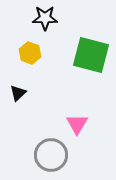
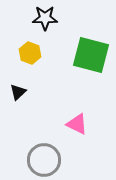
black triangle: moved 1 px up
pink triangle: rotated 35 degrees counterclockwise
gray circle: moved 7 px left, 5 px down
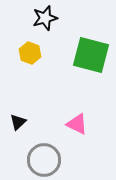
black star: rotated 15 degrees counterclockwise
black triangle: moved 30 px down
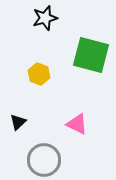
yellow hexagon: moved 9 px right, 21 px down
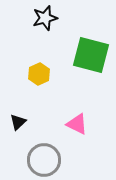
yellow hexagon: rotated 15 degrees clockwise
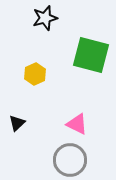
yellow hexagon: moved 4 px left
black triangle: moved 1 px left, 1 px down
gray circle: moved 26 px right
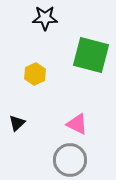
black star: rotated 15 degrees clockwise
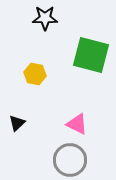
yellow hexagon: rotated 25 degrees counterclockwise
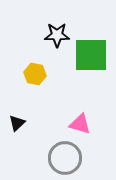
black star: moved 12 px right, 17 px down
green square: rotated 15 degrees counterclockwise
pink triangle: moved 3 px right; rotated 10 degrees counterclockwise
gray circle: moved 5 px left, 2 px up
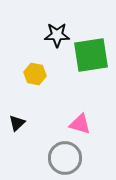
green square: rotated 9 degrees counterclockwise
